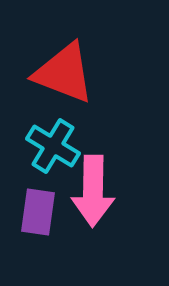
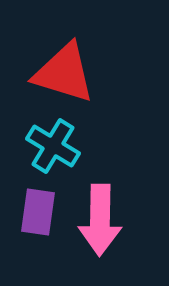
red triangle: rotated 4 degrees counterclockwise
pink arrow: moved 7 px right, 29 px down
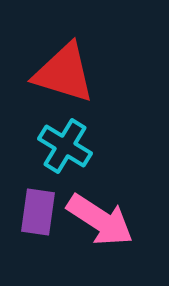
cyan cross: moved 12 px right
pink arrow: rotated 58 degrees counterclockwise
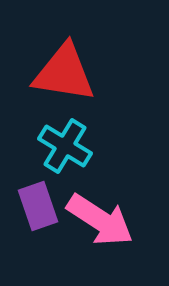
red triangle: rotated 8 degrees counterclockwise
purple rectangle: moved 6 px up; rotated 27 degrees counterclockwise
